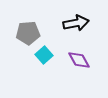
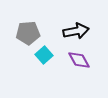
black arrow: moved 8 px down
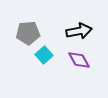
black arrow: moved 3 px right
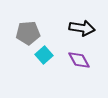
black arrow: moved 3 px right, 3 px up; rotated 20 degrees clockwise
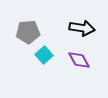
gray pentagon: moved 1 px up
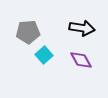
purple diamond: moved 2 px right
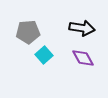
purple diamond: moved 2 px right, 2 px up
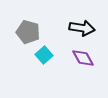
gray pentagon: rotated 20 degrees clockwise
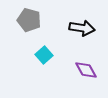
gray pentagon: moved 1 px right, 12 px up
purple diamond: moved 3 px right, 12 px down
